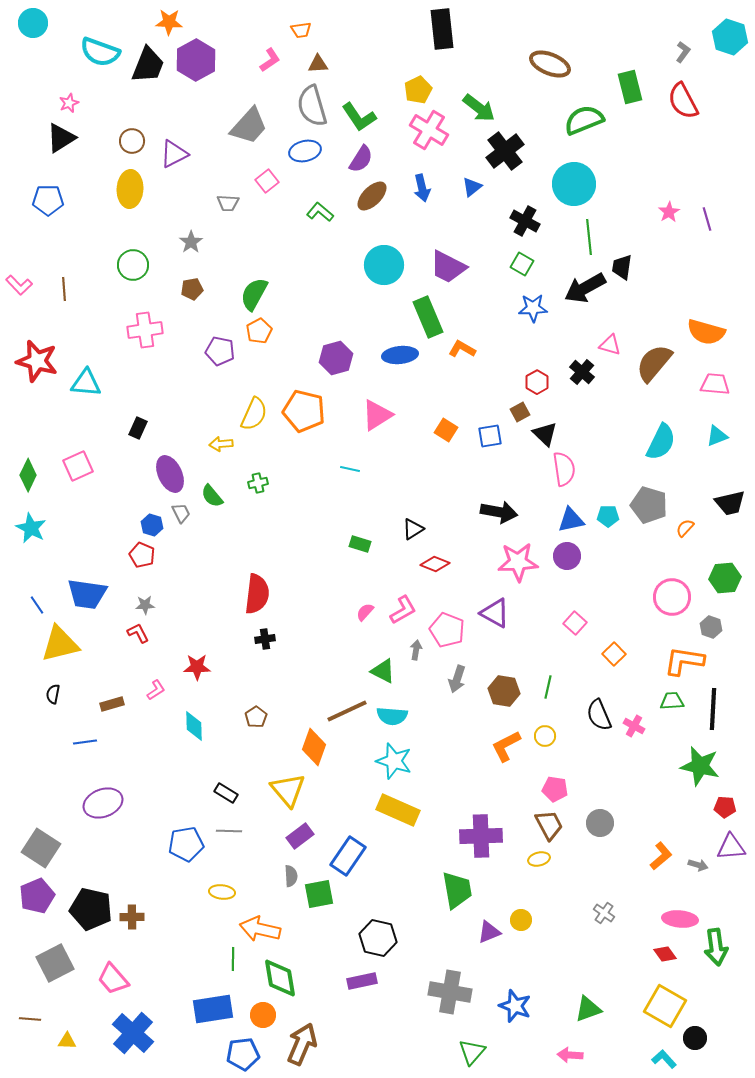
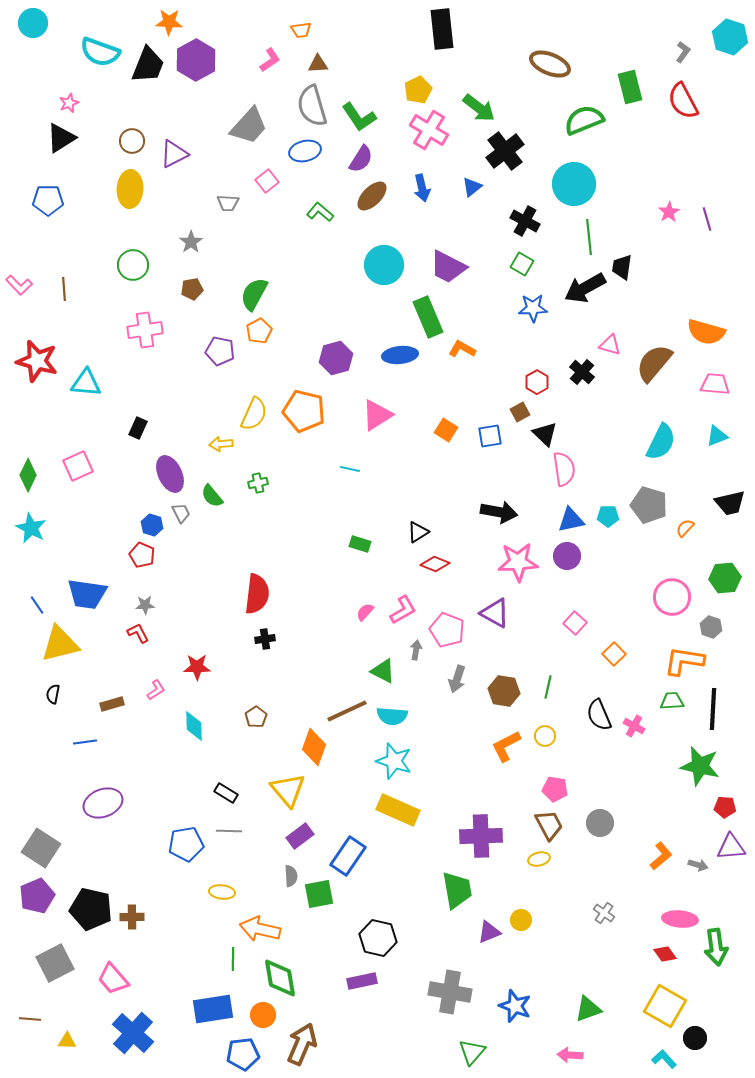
black triangle at (413, 529): moved 5 px right, 3 px down
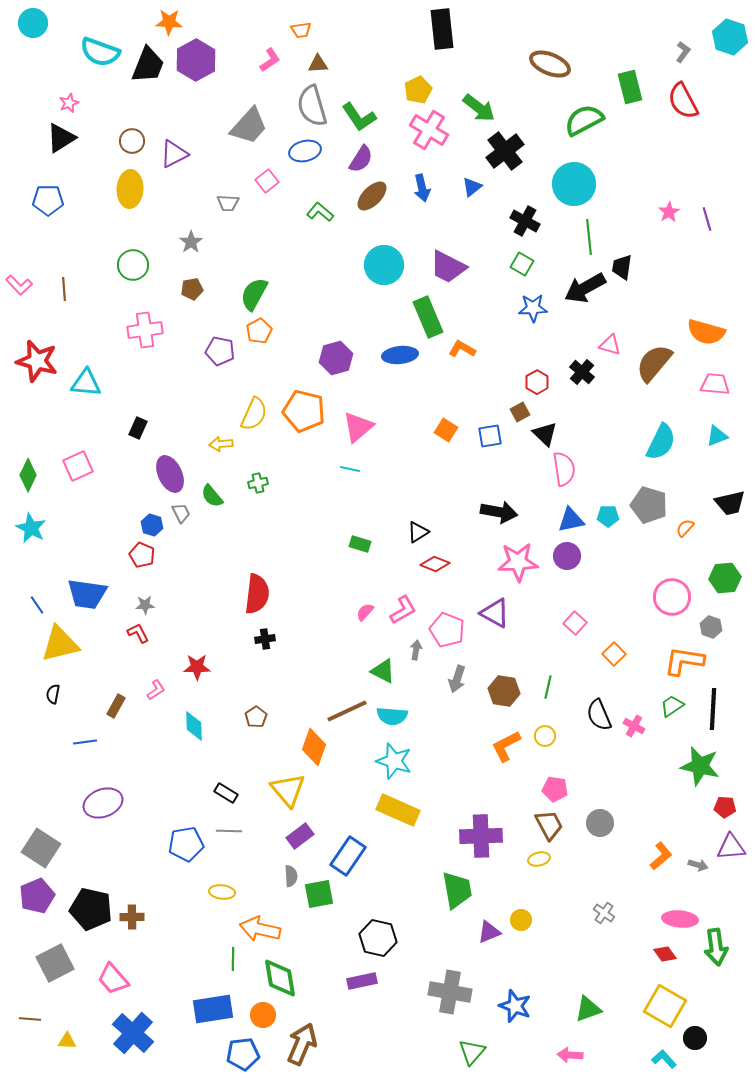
green semicircle at (584, 120): rotated 6 degrees counterclockwise
pink triangle at (377, 415): moved 19 px left, 12 px down; rotated 8 degrees counterclockwise
green trapezoid at (672, 701): moved 5 px down; rotated 30 degrees counterclockwise
brown rectangle at (112, 704): moved 4 px right, 2 px down; rotated 45 degrees counterclockwise
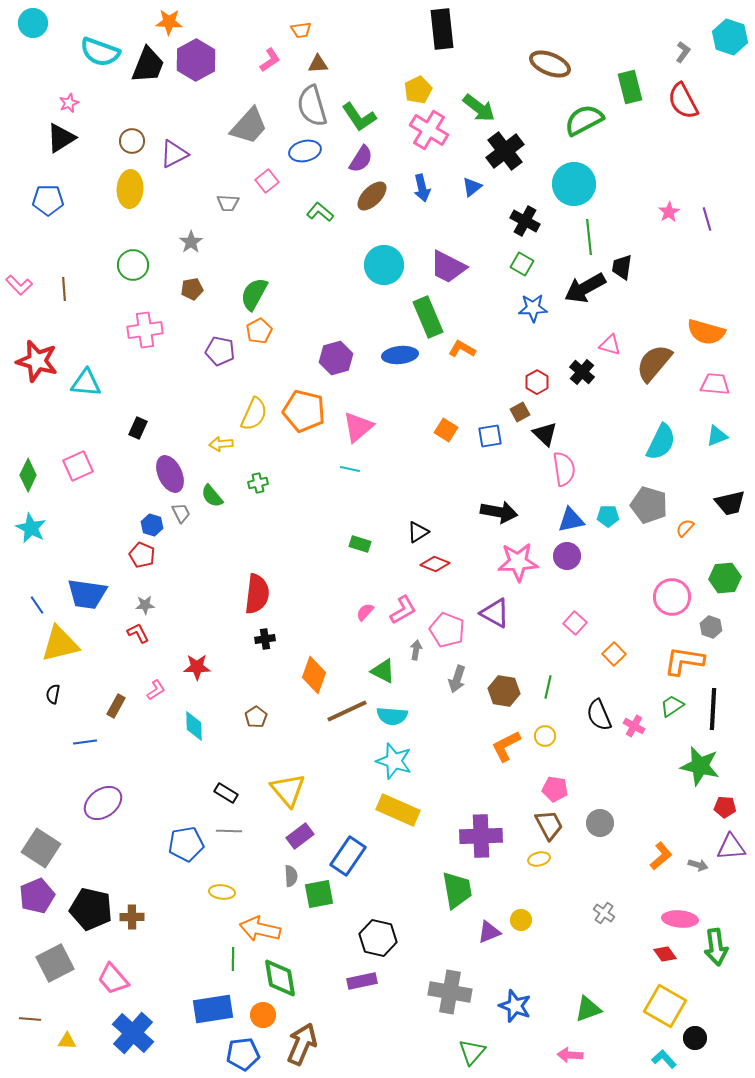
orange diamond at (314, 747): moved 72 px up
purple ellipse at (103, 803): rotated 15 degrees counterclockwise
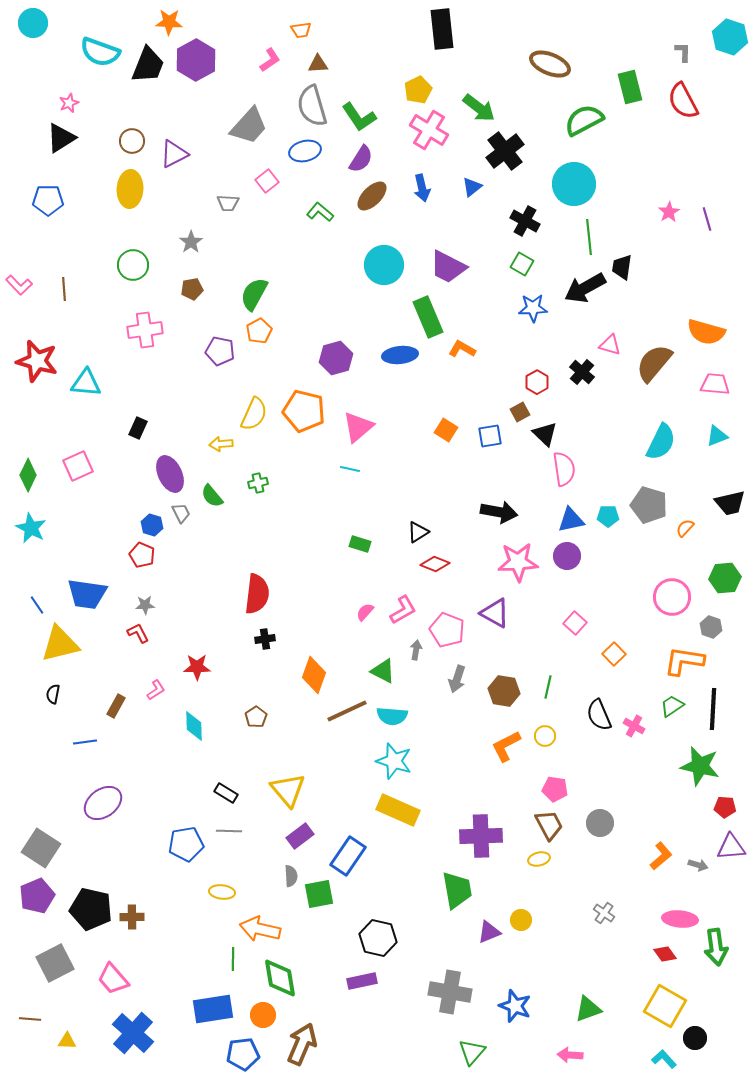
gray L-shape at (683, 52): rotated 35 degrees counterclockwise
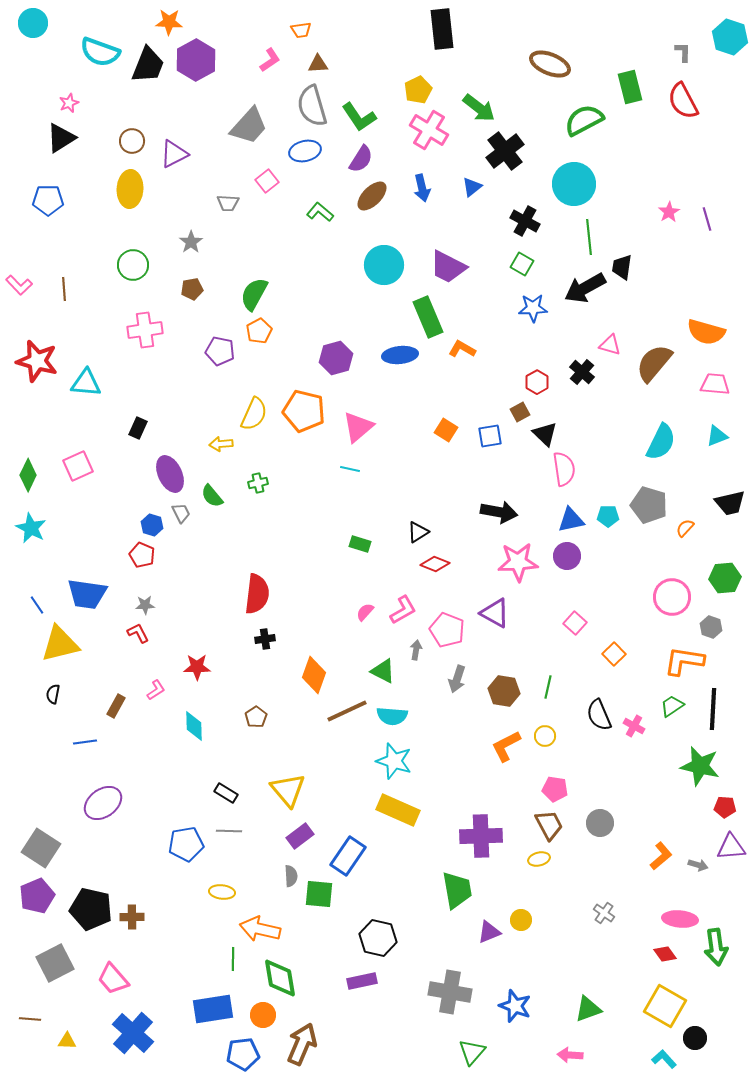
green square at (319, 894): rotated 16 degrees clockwise
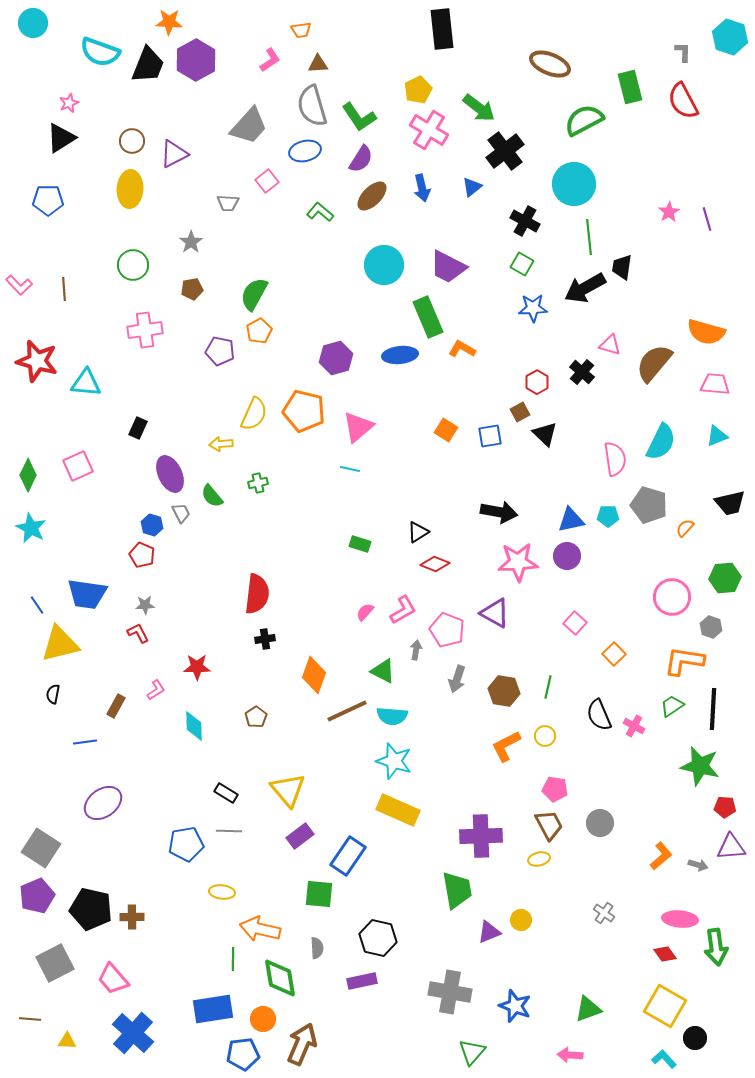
pink semicircle at (564, 469): moved 51 px right, 10 px up
gray semicircle at (291, 876): moved 26 px right, 72 px down
orange circle at (263, 1015): moved 4 px down
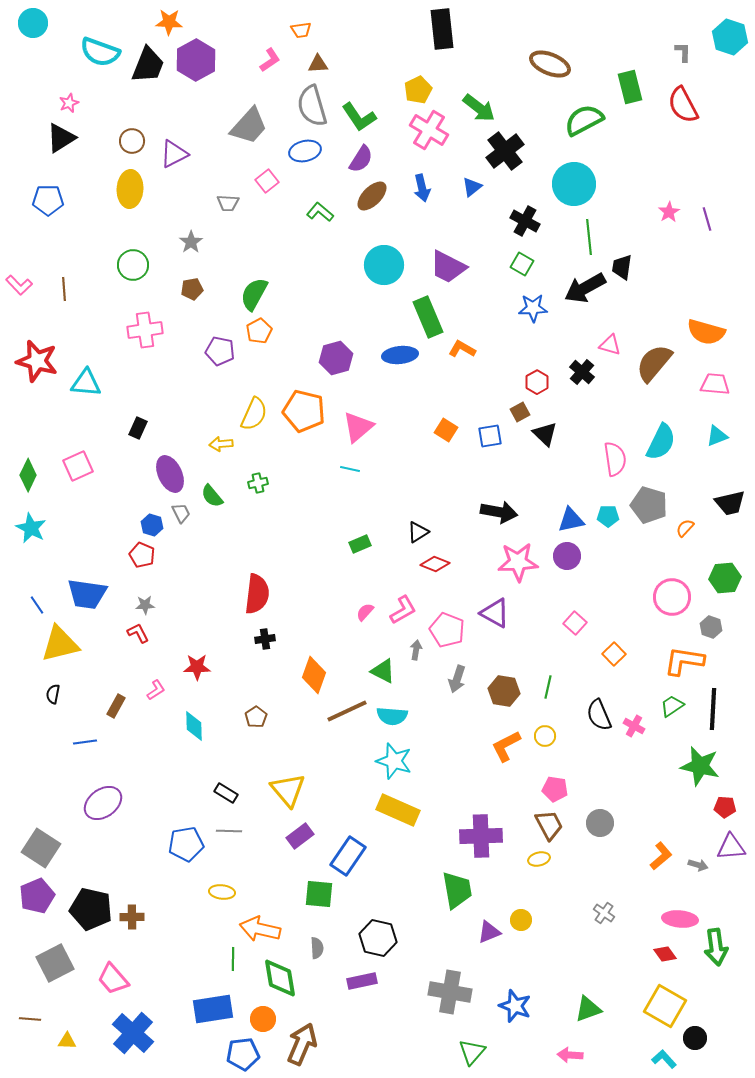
red semicircle at (683, 101): moved 4 px down
green rectangle at (360, 544): rotated 40 degrees counterclockwise
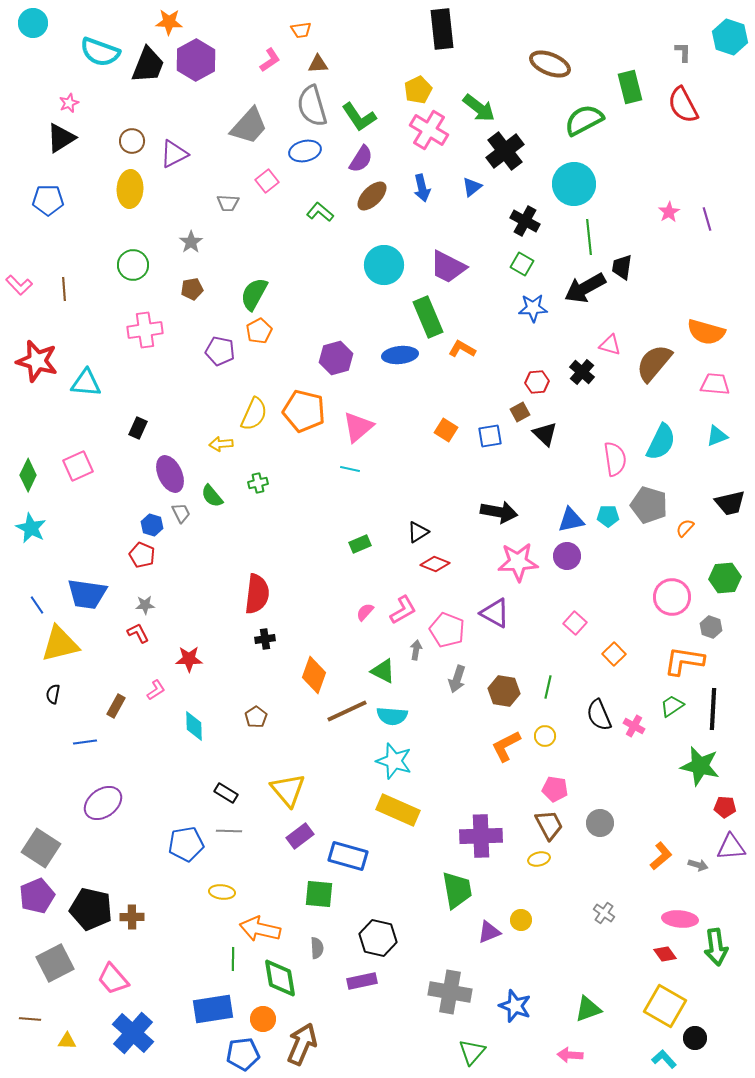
red hexagon at (537, 382): rotated 25 degrees clockwise
red star at (197, 667): moved 8 px left, 8 px up
blue rectangle at (348, 856): rotated 72 degrees clockwise
